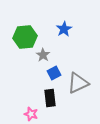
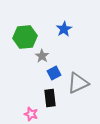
gray star: moved 1 px left, 1 px down
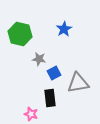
green hexagon: moved 5 px left, 3 px up; rotated 20 degrees clockwise
gray star: moved 3 px left, 3 px down; rotated 24 degrees counterclockwise
gray triangle: rotated 15 degrees clockwise
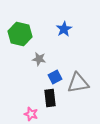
blue square: moved 1 px right, 4 px down
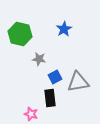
gray triangle: moved 1 px up
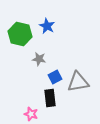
blue star: moved 17 px left, 3 px up; rotated 14 degrees counterclockwise
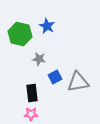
black rectangle: moved 18 px left, 5 px up
pink star: rotated 16 degrees counterclockwise
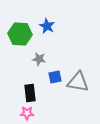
green hexagon: rotated 10 degrees counterclockwise
blue square: rotated 16 degrees clockwise
gray triangle: rotated 20 degrees clockwise
black rectangle: moved 2 px left
pink star: moved 4 px left, 1 px up
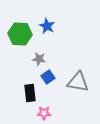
blue square: moved 7 px left; rotated 24 degrees counterclockwise
pink star: moved 17 px right
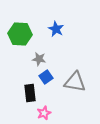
blue star: moved 9 px right, 3 px down
blue square: moved 2 px left
gray triangle: moved 3 px left
pink star: rotated 24 degrees counterclockwise
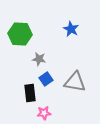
blue star: moved 15 px right
blue square: moved 2 px down
pink star: rotated 16 degrees clockwise
